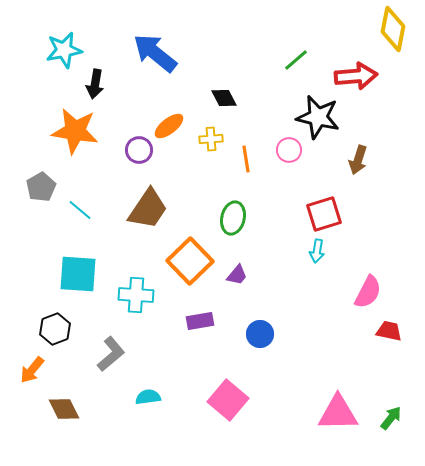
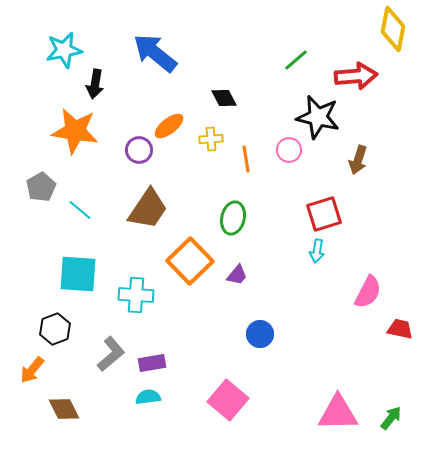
purple rectangle: moved 48 px left, 42 px down
red trapezoid: moved 11 px right, 2 px up
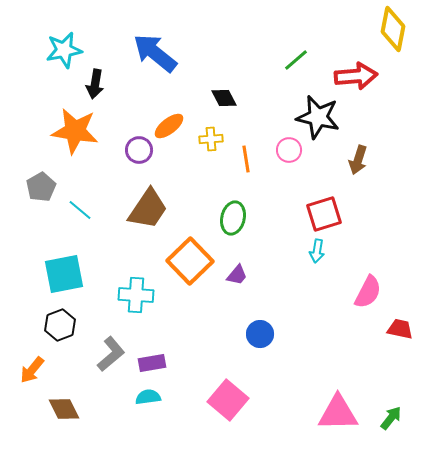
cyan square: moved 14 px left; rotated 15 degrees counterclockwise
black hexagon: moved 5 px right, 4 px up
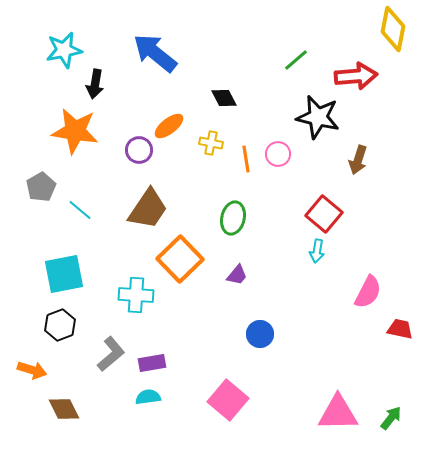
yellow cross: moved 4 px down; rotated 15 degrees clockwise
pink circle: moved 11 px left, 4 px down
red square: rotated 33 degrees counterclockwise
orange square: moved 10 px left, 2 px up
orange arrow: rotated 112 degrees counterclockwise
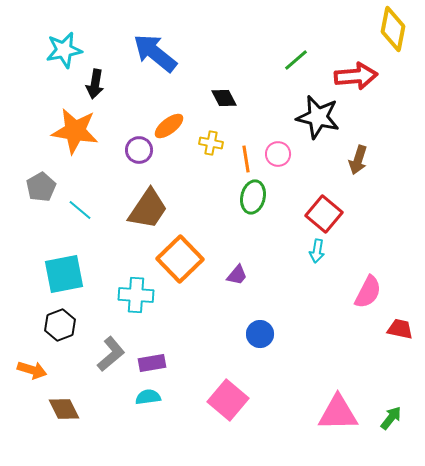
green ellipse: moved 20 px right, 21 px up
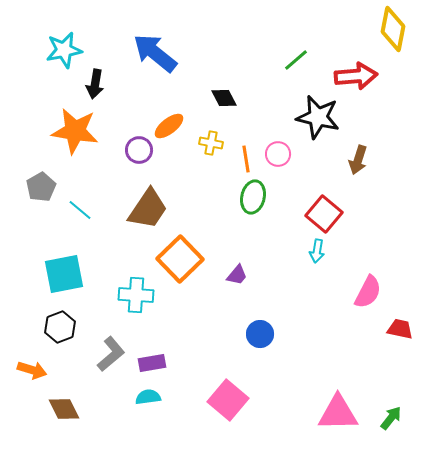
black hexagon: moved 2 px down
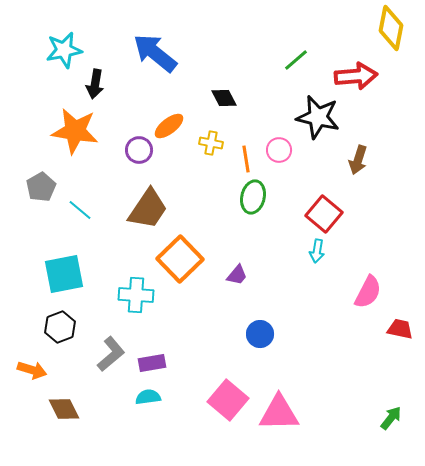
yellow diamond: moved 2 px left, 1 px up
pink circle: moved 1 px right, 4 px up
pink triangle: moved 59 px left
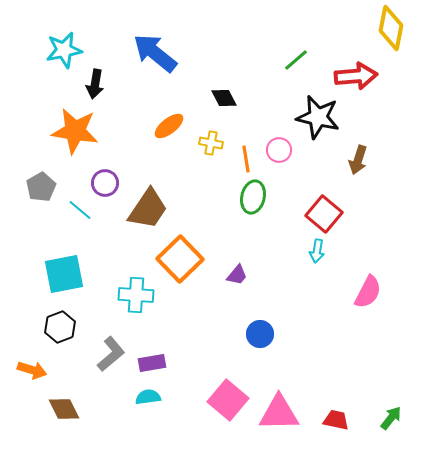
purple circle: moved 34 px left, 33 px down
red trapezoid: moved 64 px left, 91 px down
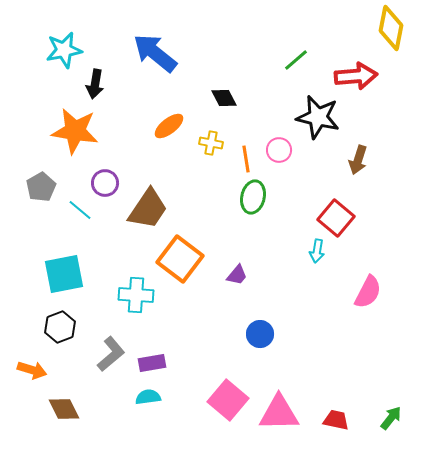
red square: moved 12 px right, 4 px down
orange square: rotated 9 degrees counterclockwise
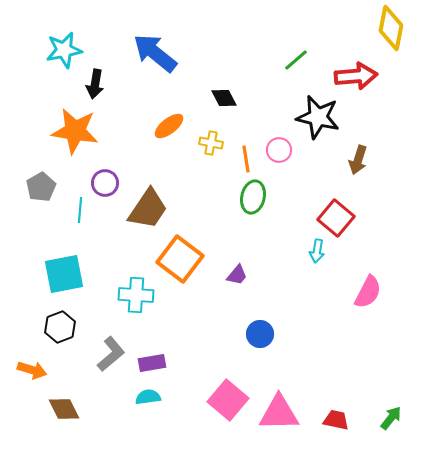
cyan line: rotated 55 degrees clockwise
